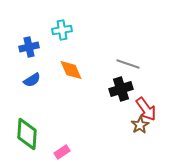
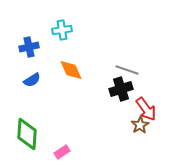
gray line: moved 1 px left, 6 px down
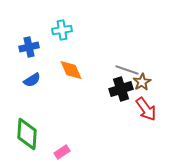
brown star: moved 2 px right, 43 px up
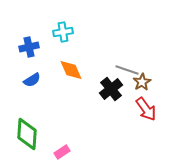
cyan cross: moved 1 px right, 2 px down
black cross: moved 10 px left; rotated 20 degrees counterclockwise
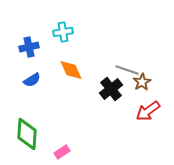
red arrow: moved 2 px right, 2 px down; rotated 90 degrees clockwise
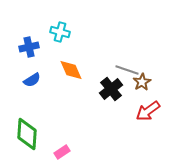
cyan cross: moved 3 px left; rotated 24 degrees clockwise
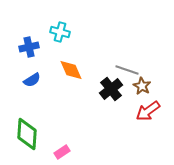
brown star: moved 4 px down; rotated 12 degrees counterclockwise
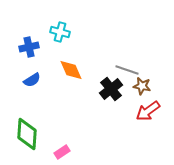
brown star: rotated 18 degrees counterclockwise
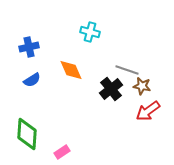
cyan cross: moved 30 px right
